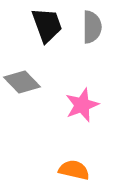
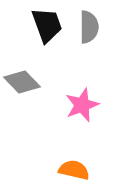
gray semicircle: moved 3 px left
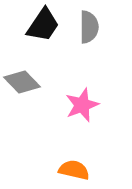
black trapezoid: moved 4 px left; rotated 54 degrees clockwise
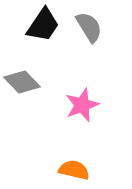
gray semicircle: rotated 32 degrees counterclockwise
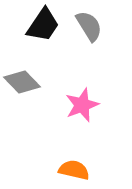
gray semicircle: moved 1 px up
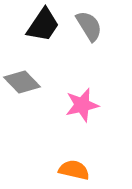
pink star: rotated 8 degrees clockwise
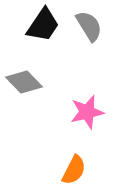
gray diamond: moved 2 px right
pink star: moved 5 px right, 7 px down
orange semicircle: rotated 104 degrees clockwise
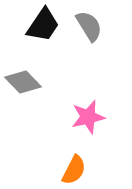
gray diamond: moved 1 px left
pink star: moved 1 px right, 5 px down
